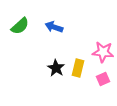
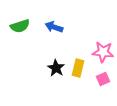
green semicircle: rotated 24 degrees clockwise
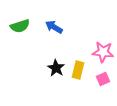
blue arrow: rotated 12 degrees clockwise
yellow rectangle: moved 2 px down
